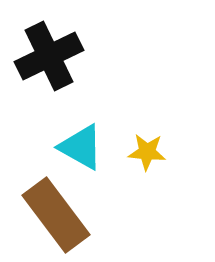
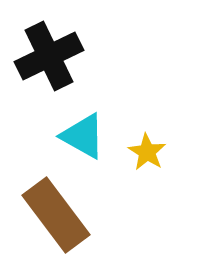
cyan triangle: moved 2 px right, 11 px up
yellow star: rotated 27 degrees clockwise
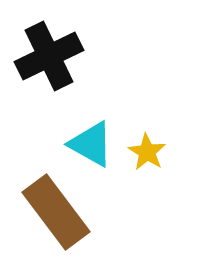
cyan triangle: moved 8 px right, 8 px down
brown rectangle: moved 3 px up
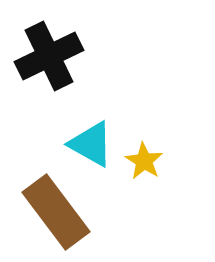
yellow star: moved 3 px left, 9 px down
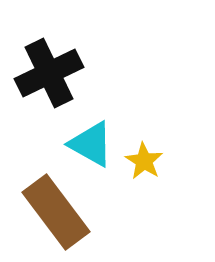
black cross: moved 17 px down
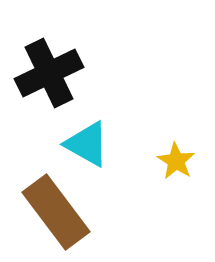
cyan triangle: moved 4 px left
yellow star: moved 32 px right
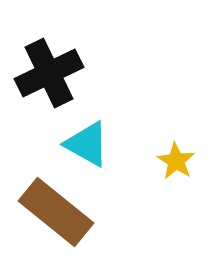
brown rectangle: rotated 14 degrees counterclockwise
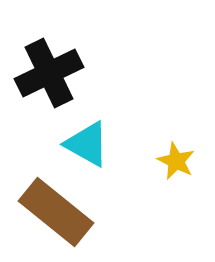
yellow star: rotated 6 degrees counterclockwise
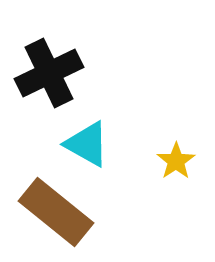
yellow star: rotated 12 degrees clockwise
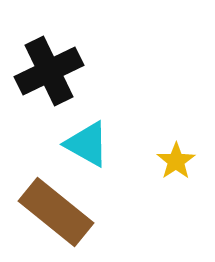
black cross: moved 2 px up
